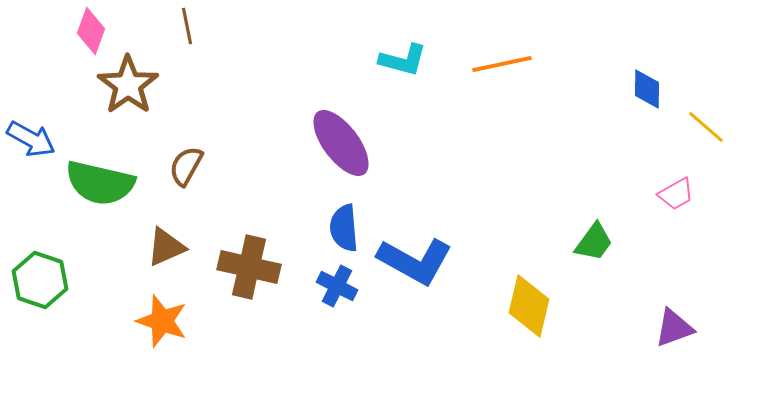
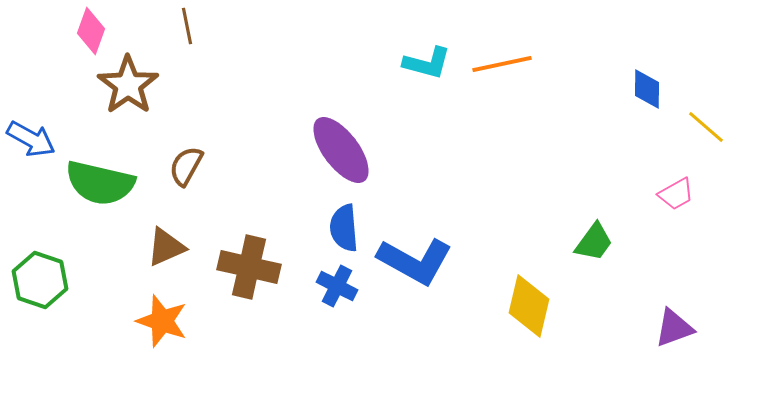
cyan L-shape: moved 24 px right, 3 px down
purple ellipse: moved 7 px down
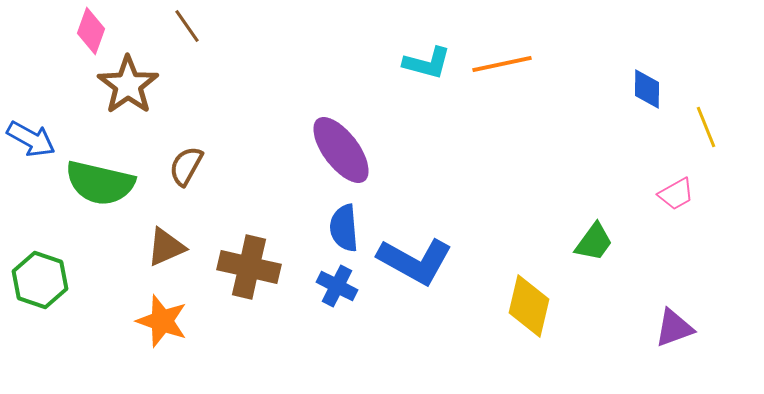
brown line: rotated 24 degrees counterclockwise
yellow line: rotated 27 degrees clockwise
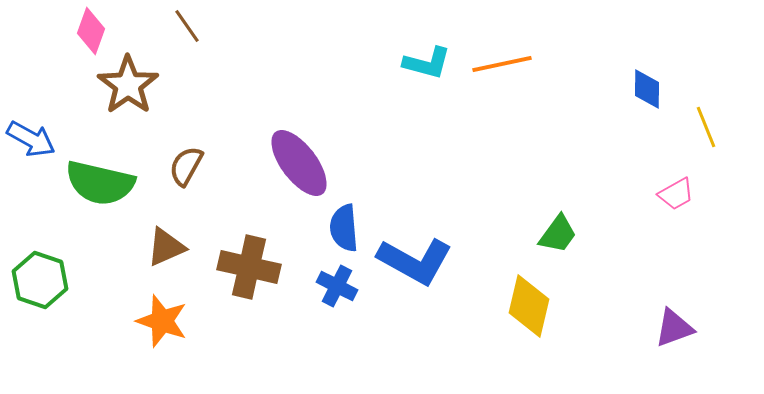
purple ellipse: moved 42 px left, 13 px down
green trapezoid: moved 36 px left, 8 px up
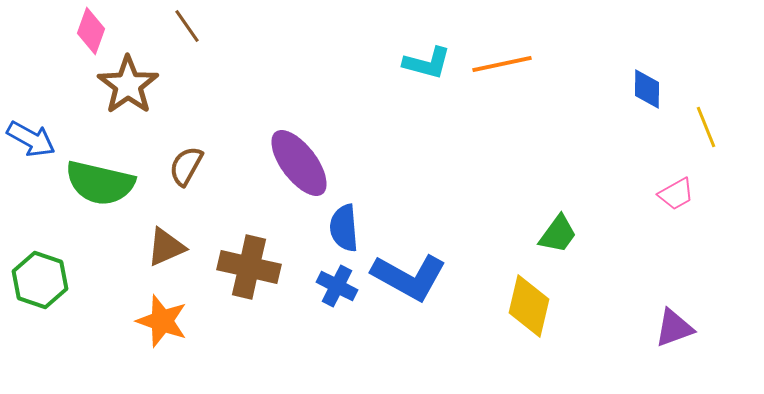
blue L-shape: moved 6 px left, 16 px down
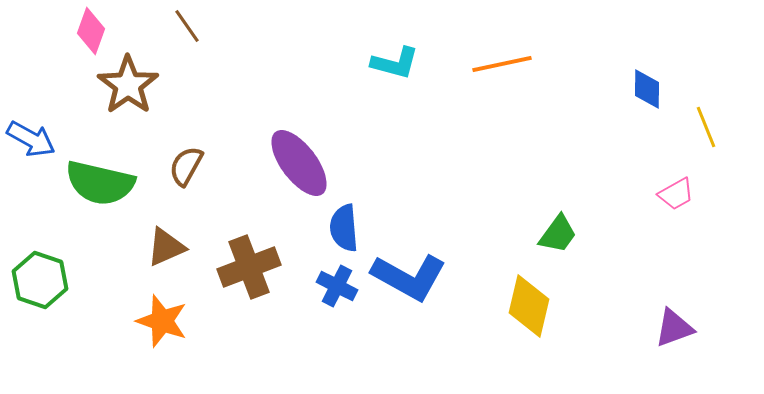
cyan L-shape: moved 32 px left
brown cross: rotated 34 degrees counterclockwise
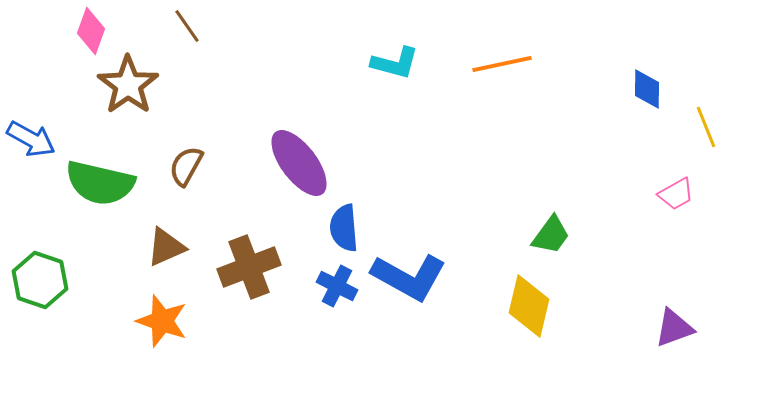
green trapezoid: moved 7 px left, 1 px down
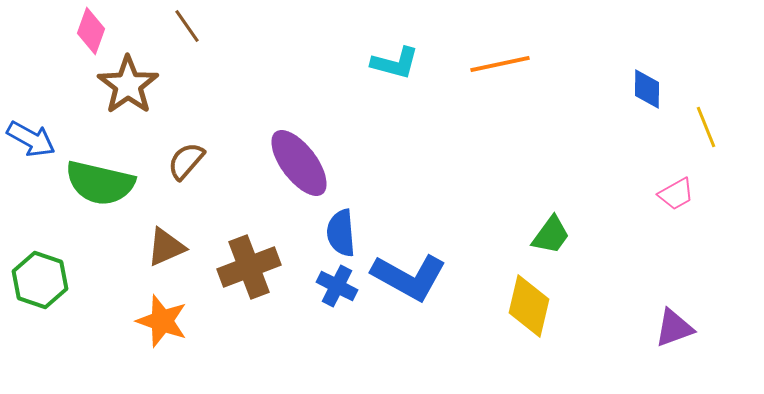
orange line: moved 2 px left
brown semicircle: moved 5 px up; rotated 12 degrees clockwise
blue semicircle: moved 3 px left, 5 px down
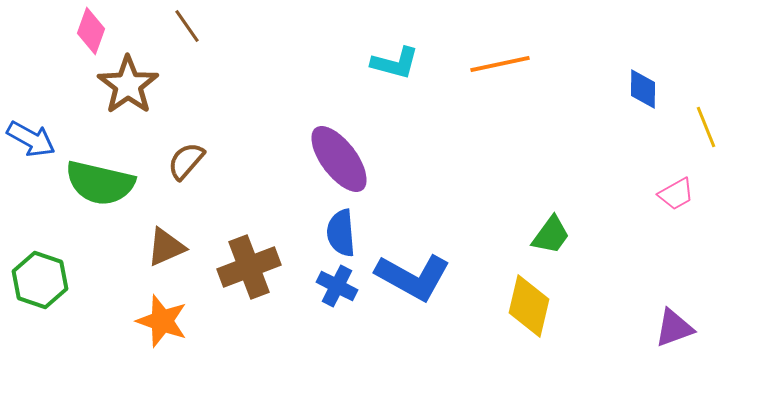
blue diamond: moved 4 px left
purple ellipse: moved 40 px right, 4 px up
blue L-shape: moved 4 px right
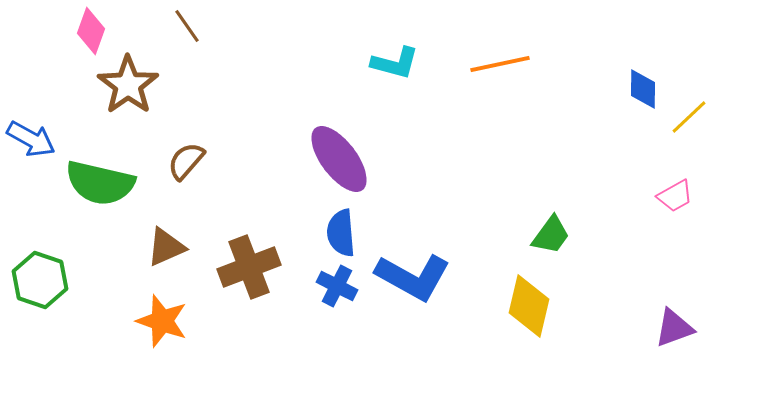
yellow line: moved 17 px left, 10 px up; rotated 69 degrees clockwise
pink trapezoid: moved 1 px left, 2 px down
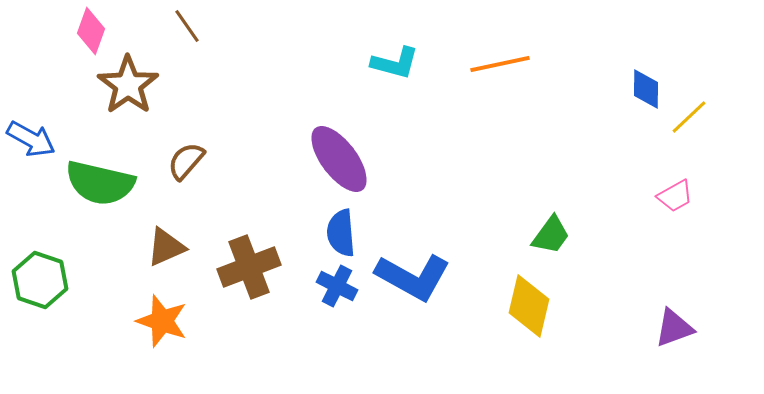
blue diamond: moved 3 px right
